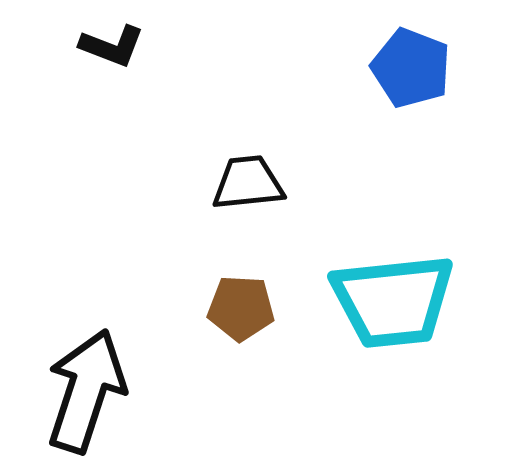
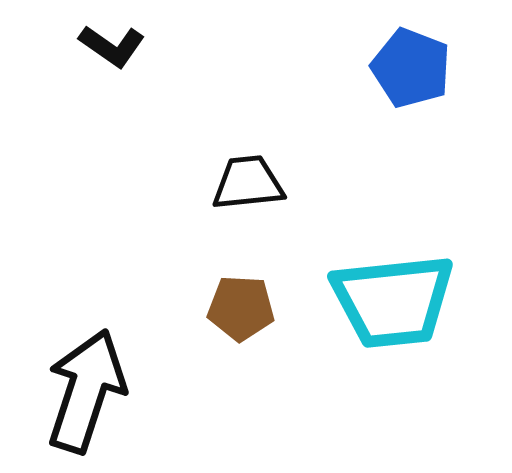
black L-shape: rotated 14 degrees clockwise
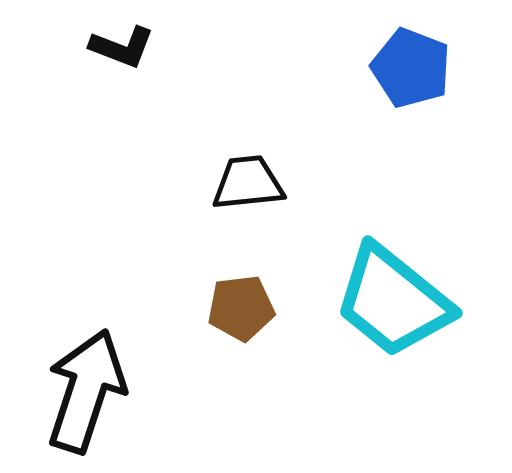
black L-shape: moved 10 px right, 1 px down; rotated 14 degrees counterclockwise
cyan trapezoid: rotated 45 degrees clockwise
brown pentagon: rotated 10 degrees counterclockwise
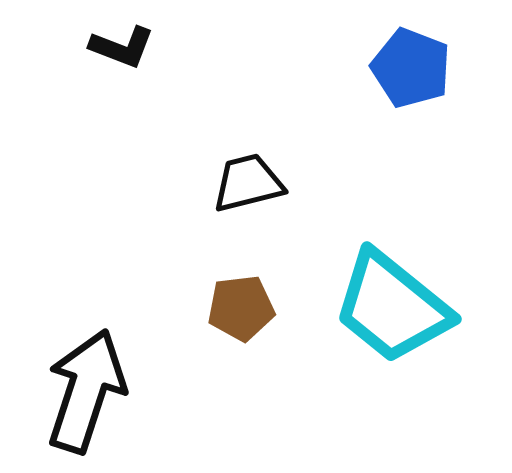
black trapezoid: rotated 8 degrees counterclockwise
cyan trapezoid: moved 1 px left, 6 px down
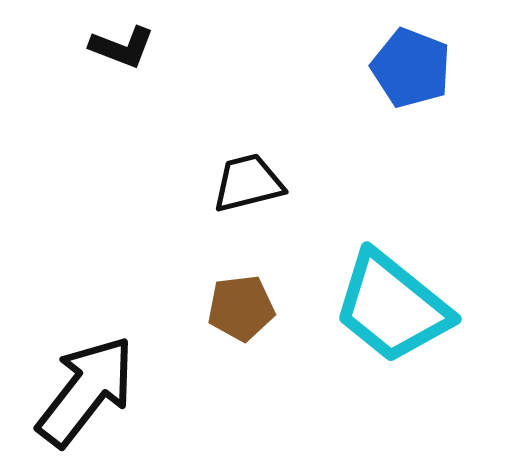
black arrow: rotated 20 degrees clockwise
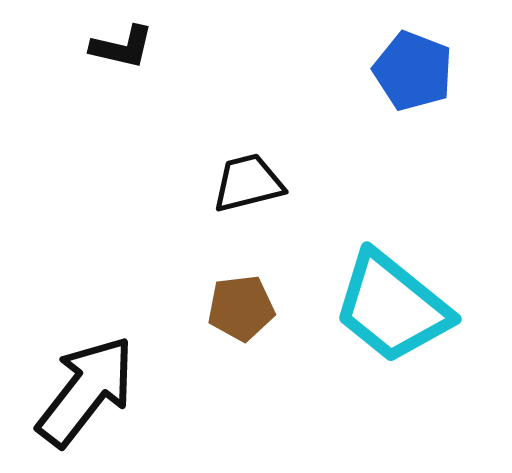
black L-shape: rotated 8 degrees counterclockwise
blue pentagon: moved 2 px right, 3 px down
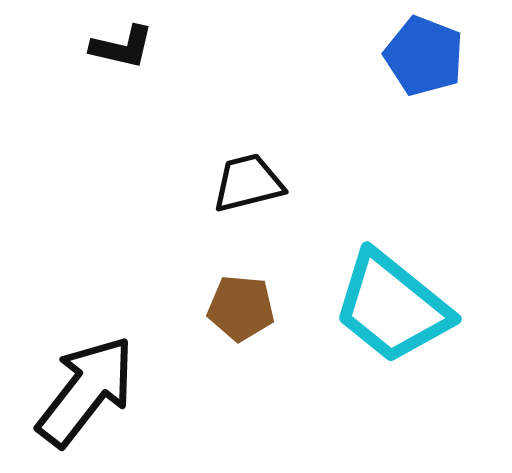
blue pentagon: moved 11 px right, 15 px up
brown pentagon: rotated 12 degrees clockwise
